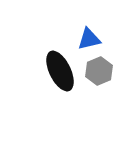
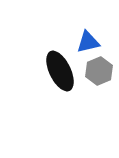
blue triangle: moved 1 px left, 3 px down
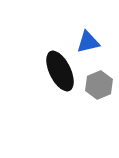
gray hexagon: moved 14 px down
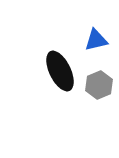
blue triangle: moved 8 px right, 2 px up
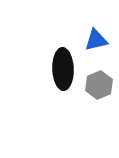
black ellipse: moved 3 px right, 2 px up; rotated 24 degrees clockwise
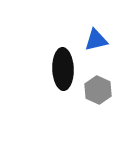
gray hexagon: moved 1 px left, 5 px down; rotated 12 degrees counterclockwise
